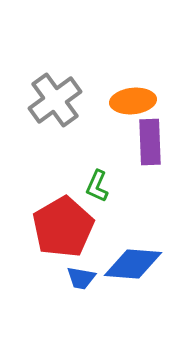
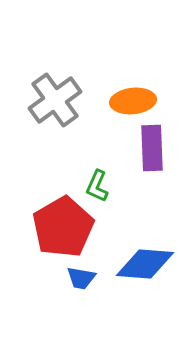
purple rectangle: moved 2 px right, 6 px down
blue diamond: moved 12 px right
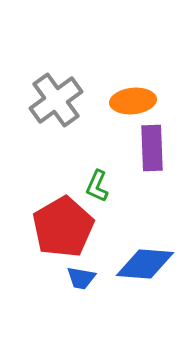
gray cross: moved 1 px right
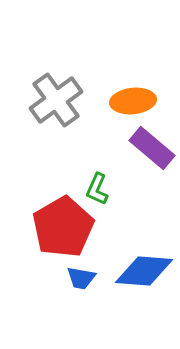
purple rectangle: rotated 48 degrees counterclockwise
green L-shape: moved 3 px down
blue diamond: moved 1 px left, 7 px down
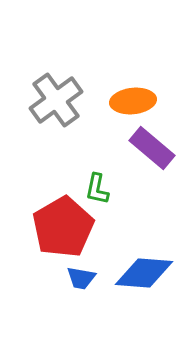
green L-shape: rotated 12 degrees counterclockwise
blue diamond: moved 2 px down
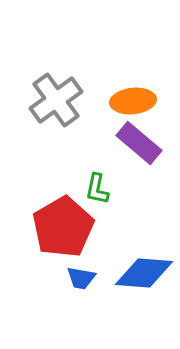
purple rectangle: moved 13 px left, 5 px up
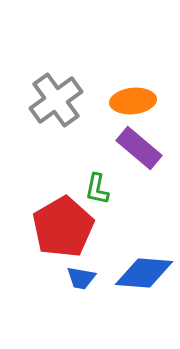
purple rectangle: moved 5 px down
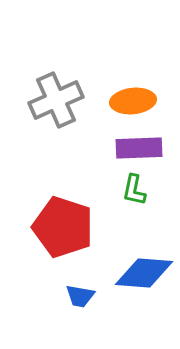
gray cross: rotated 12 degrees clockwise
purple rectangle: rotated 42 degrees counterclockwise
green L-shape: moved 37 px right, 1 px down
red pentagon: rotated 24 degrees counterclockwise
blue trapezoid: moved 1 px left, 18 px down
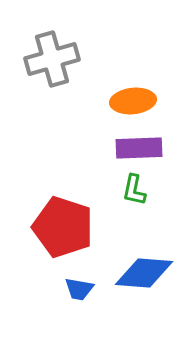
gray cross: moved 4 px left, 41 px up; rotated 8 degrees clockwise
blue trapezoid: moved 1 px left, 7 px up
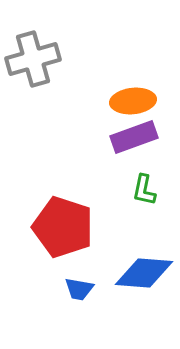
gray cross: moved 19 px left
purple rectangle: moved 5 px left, 11 px up; rotated 18 degrees counterclockwise
green L-shape: moved 10 px right
